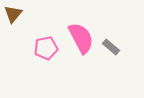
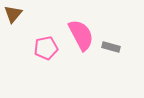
pink semicircle: moved 3 px up
gray rectangle: rotated 24 degrees counterclockwise
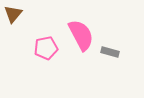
gray rectangle: moved 1 px left, 5 px down
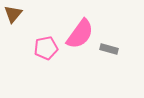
pink semicircle: moved 1 px left, 1 px up; rotated 64 degrees clockwise
gray rectangle: moved 1 px left, 3 px up
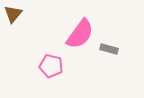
pink pentagon: moved 5 px right, 18 px down; rotated 25 degrees clockwise
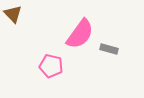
brown triangle: rotated 24 degrees counterclockwise
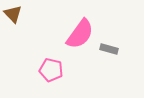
pink pentagon: moved 4 px down
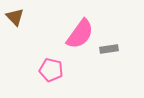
brown triangle: moved 2 px right, 3 px down
gray rectangle: rotated 24 degrees counterclockwise
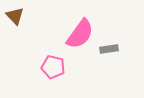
brown triangle: moved 1 px up
pink pentagon: moved 2 px right, 3 px up
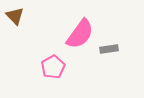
pink pentagon: rotated 30 degrees clockwise
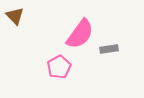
pink pentagon: moved 6 px right
